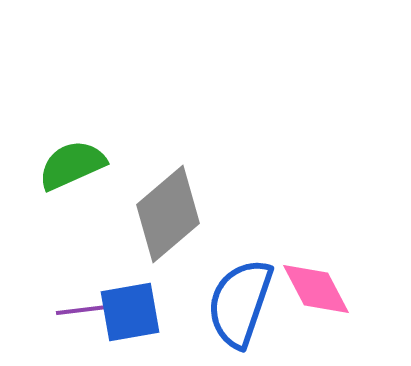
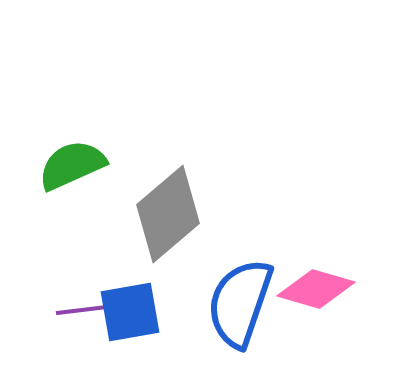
pink diamond: rotated 46 degrees counterclockwise
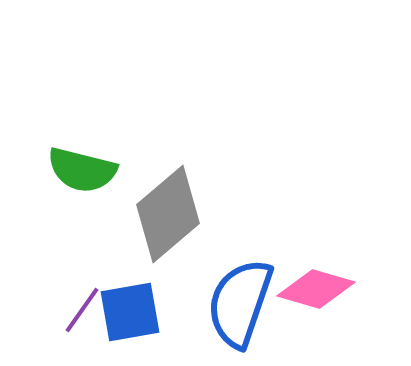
green semicircle: moved 10 px right, 5 px down; rotated 142 degrees counterclockwise
purple line: rotated 48 degrees counterclockwise
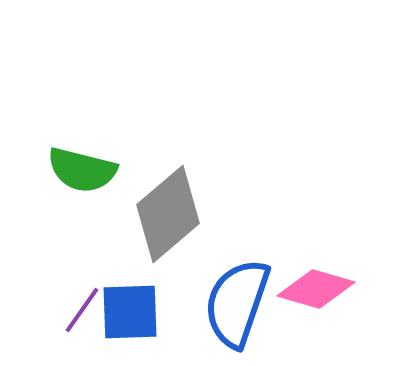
blue semicircle: moved 3 px left
blue square: rotated 8 degrees clockwise
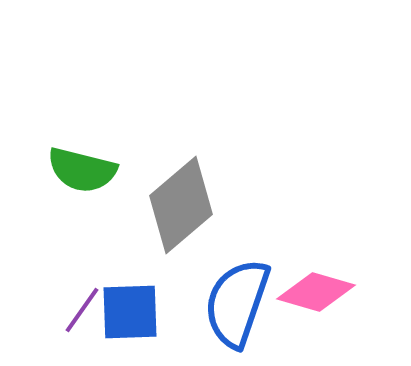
gray diamond: moved 13 px right, 9 px up
pink diamond: moved 3 px down
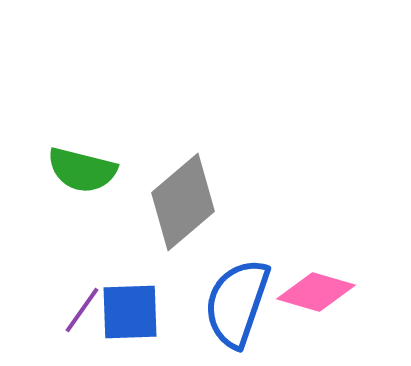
gray diamond: moved 2 px right, 3 px up
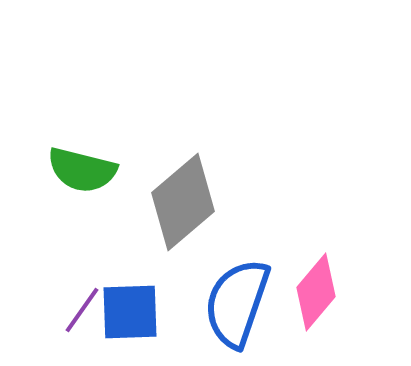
pink diamond: rotated 66 degrees counterclockwise
